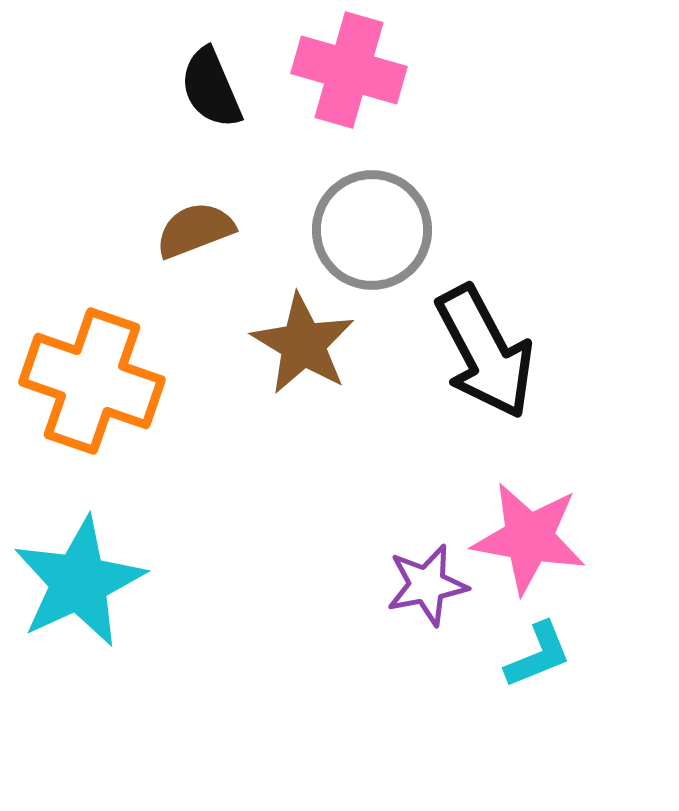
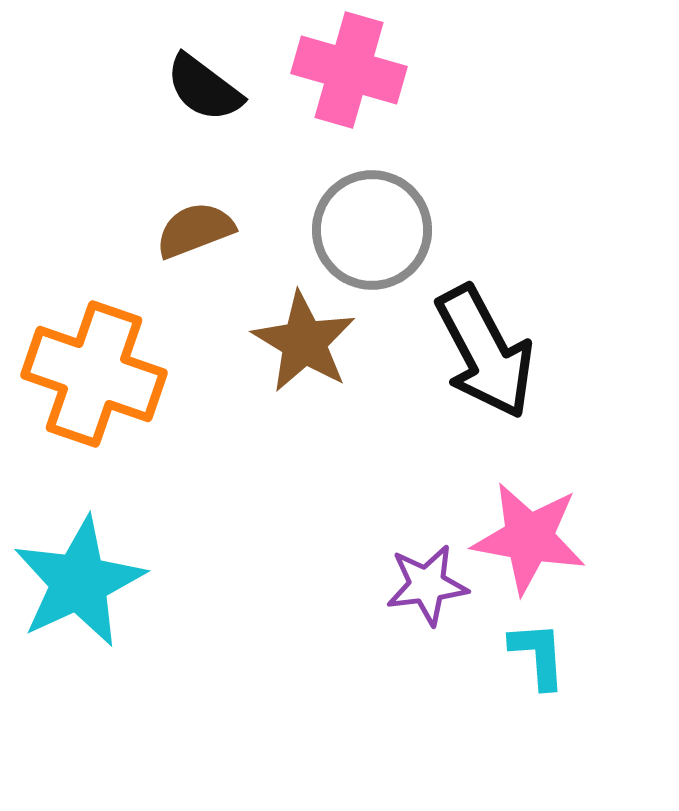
black semicircle: moved 7 px left; rotated 30 degrees counterclockwise
brown star: moved 1 px right, 2 px up
orange cross: moved 2 px right, 7 px up
purple star: rotated 4 degrees clockwise
cyan L-shape: rotated 72 degrees counterclockwise
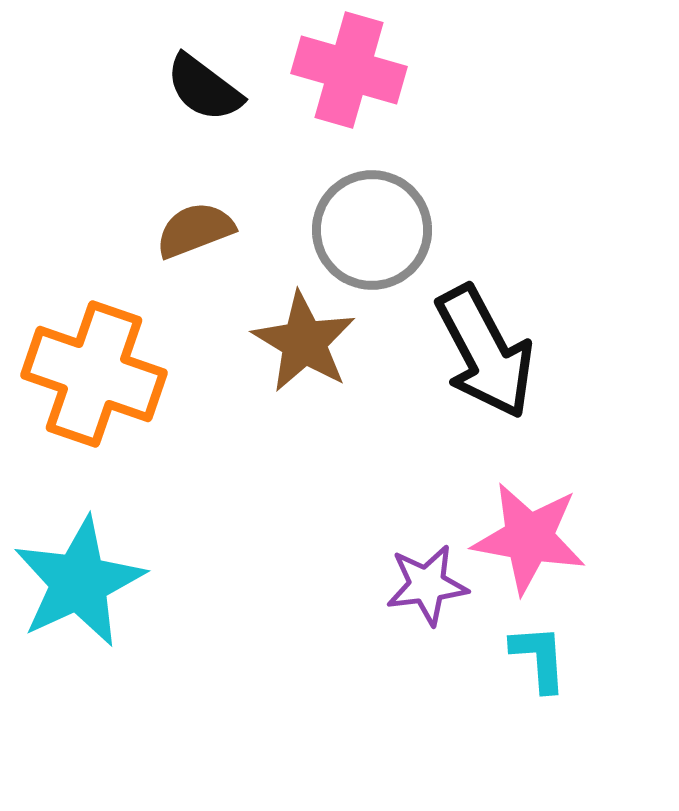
cyan L-shape: moved 1 px right, 3 px down
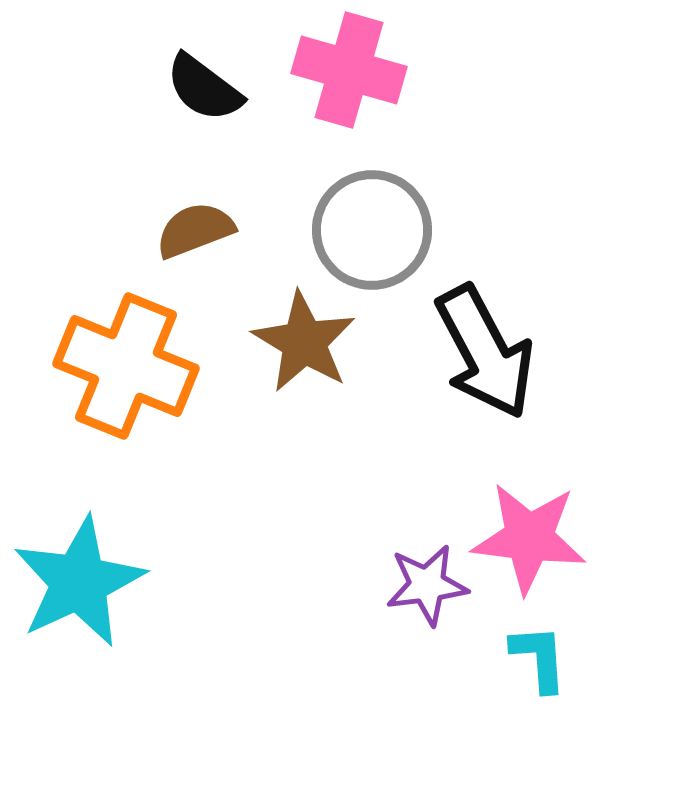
orange cross: moved 32 px right, 8 px up; rotated 3 degrees clockwise
pink star: rotated 3 degrees counterclockwise
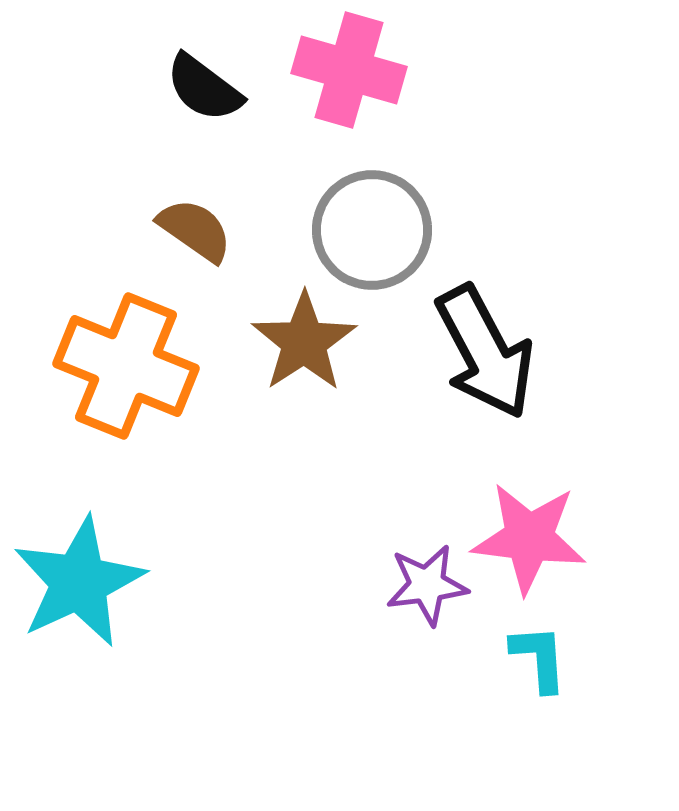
brown semicircle: rotated 56 degrees clockwise
brown star: rotated 8 degrees clockwise
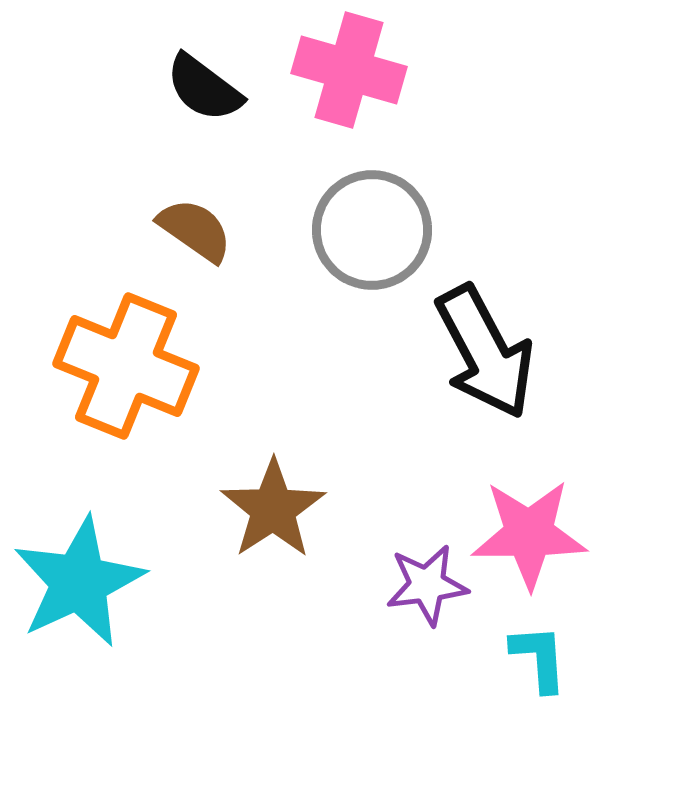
brown star: moved 31 px left, 167 px down
pink star: moved 4 px up; rotated 7 degrees counterclockwise
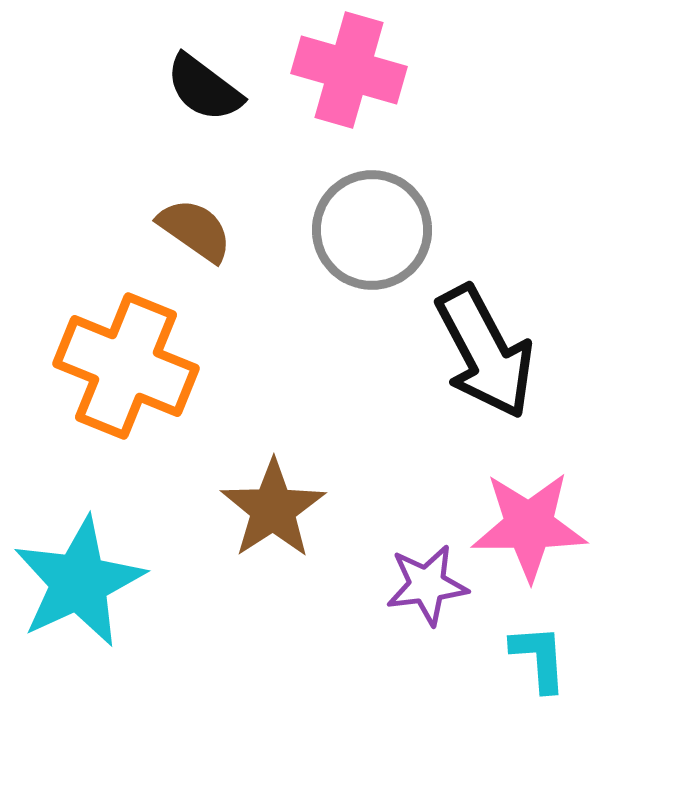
pink star: moved 8 px up
